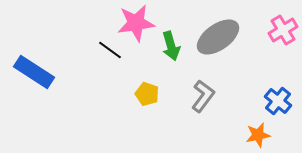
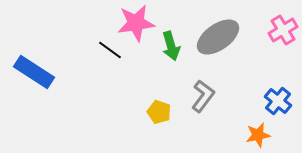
yellow pentagon: moved 12 px right, 18 px down
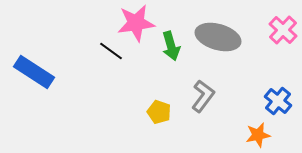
pink cross: rotated 16 degrees counterclockwise
gray ellipse: rotated 51 degrees clockwise
black line: moved 1 px right, 1 px down
